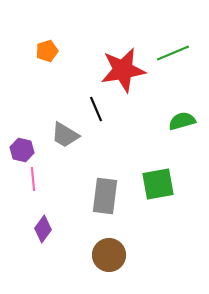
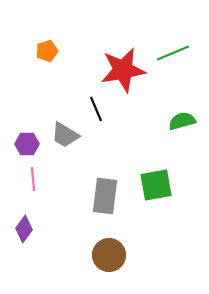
purple hexagon: moved 5 px right, 6 px up; rotated 15 degrees counterclockwise
green square: moved 2 px left, 1 px down
purple diamond: moved 19 px left
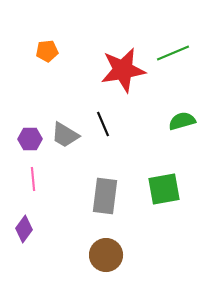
orange pentagon: rotated 10 degrees clockwise
black line: moved 7 px right, 15 px down
purple hexagon: moved 3 px right, 5 px up
green square: moved 8 px right, 4 px down
brown circle: moved 3 px left
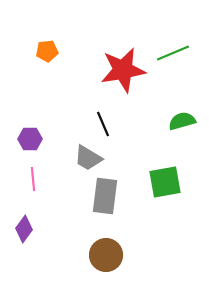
gray trapezoid: moved 23 px right, 23 px down
green square: moved 1 px right, 7 px up
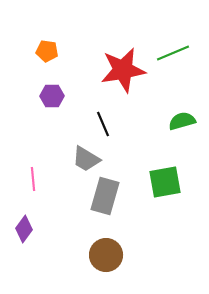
orange pentagon: rotated 15 degrees clockwise
purple hexagon: moved 22 px right, 43 px up
gray trapezoid: moved 2 px left, 1 px down
gray rectangle: rotated 9 degrees clockwise
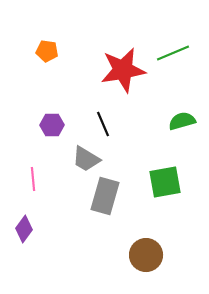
purple hexagon: moved 29 px down
brown circle: moved 40 px right
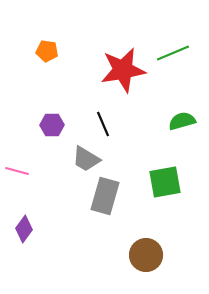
pink line: moved 16 px left, 8 px up; rotated 70 degrees counterclockwise
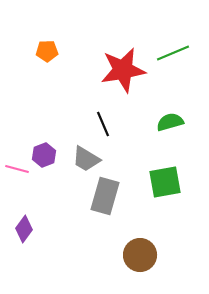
orange pentagon: rotated 10 degrees counterclockwise
green semicircle: moved 12 px left, 1 px down
purple hexagon: moved 8 px left, 30 px down; rotated 20 degrees counterclockwise
pink line: moved 2 px up
brown circle: moved 6 px left
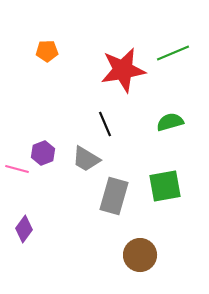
black line: moved 2 px right
purple hexagon: moved 1 px left, 2 px up
green square: moved 4 px down
gray rectangle: moved 9 px right
